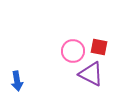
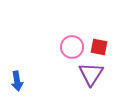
pink circle: moved 1 px left, 4 px up
purple triangle: rotated 36 degrees clockwise
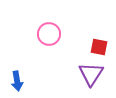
pink circle: moved 23 px left, 13 px up
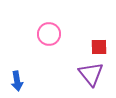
red square: rotated 12 degrees counterclockwise
purple triangle: rotated 12 degrees counterclockwise
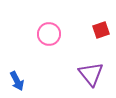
red square: moved 2 px right, 17 px up; rotated 18 degrees counterclockwise
blue arrow: rotated 18 degrees counterclockwise
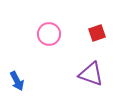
red square: moved 4 px left, 3 px down
purple triangle: rotated 32 degrees counterclockwise
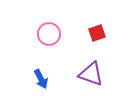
blue arrow: moved 24 px right, 2 px up
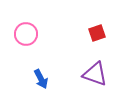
pink circle: moved 23 px left
purple triangle: moved 4 px right
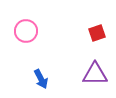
pink circle: moved 3 px up
purple triangle: rotated 20 degrees counterclockwise
